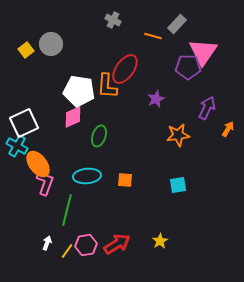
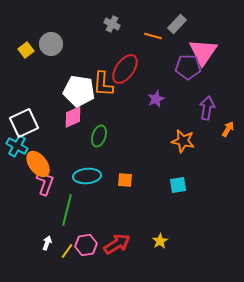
gray cross: moved 1 px left, 4 px down
orange L-shape: moved 4 px left, 2 px up
purple arrow: rotated 15 degrees counterclockwise
orange star: moved 5 px right, 6 px down; rotated 20 degrees clockwise
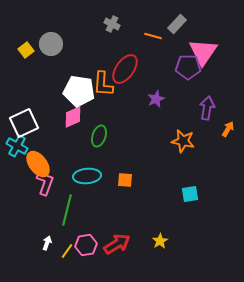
cyan square: moved 12 px right, 9 px down
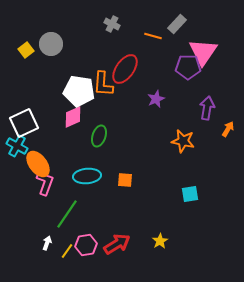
green line: moved 4 px down; rotated 20 degrees clockwise
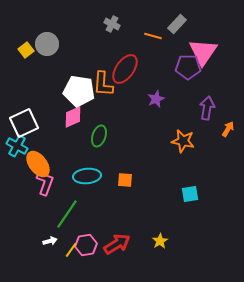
gray circle: moved 4 px left
white arrow: moved 3 px right, 2 px up; rotated 56 degrees clockwise
yellow line: moved 4 px right, 1 px up
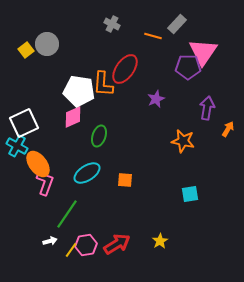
cyan ellipse: moved 3 px up; rotated 28 degrees counterclockwise
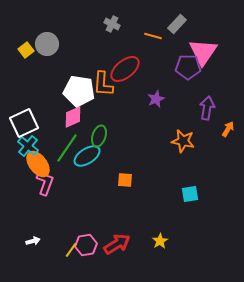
red ellipse: rotated 16 degrees clockwise
cyan cross: moved 11 px right; rotated 10 degrees clockwise
cyan ellipse: moved 17 px up
green line: moved 66 px up
white arrow: moved 17 px left
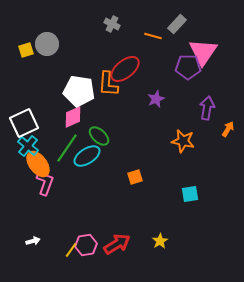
yellow square: rotated 21 degrees clockwise
orange L-shape: moved 5 px right
green ellipse: rotated 65 degrees counterclockwise
orange square: moved 10 px right, 3 px up; rotated 21 degrees counterclockwise
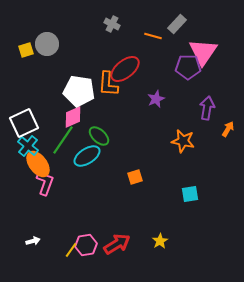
green line: moved 4 px left, 8 px up
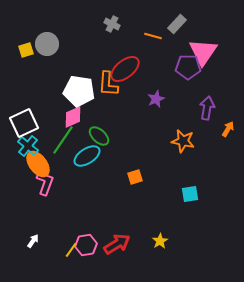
white arrow: rotated 40 degrees counterclockwise
